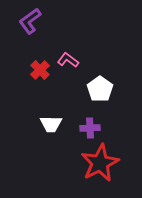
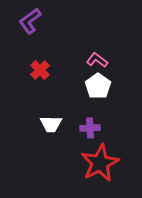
pink L-shape: moved 29 px right
white pentagon: moved 2 px left, 3 px up
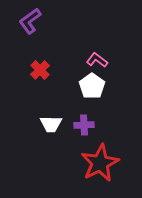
white pentagon: moved 6 px left
purple cross: moved 6 px left, 3 px up
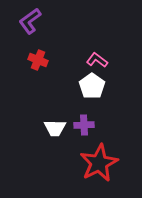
red cross: moved 2 px left, 10 px up; rotated 24 degrees counterclockwise
white trapezoid: moved 4 px right, 4 px down
red star: moved 1 px left
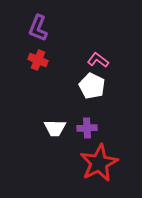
purple L-shape: moved 8 px right, 7 px down; rotated 32 degrees counterclockwise
pink L-shape: moved 1 px right
white pentagon: rotated 10 degrees counterclockwise
purple cross: moved 3 px right, 3 px down
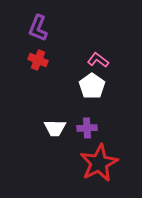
white pentagon: rotated 10 degrees clockwise
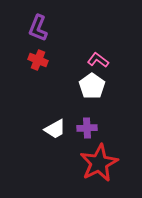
white trapezoid: moved 1 px down; rotated 30 degrees counterclockwise
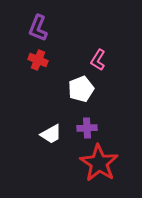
pink L-shape: rotated 95 degrees counterclockwise
white pentagon: moved 11 px left, 3 px down; rotated 15 degrees clockwise
white trapezoid: moved 4 px left, 5 px down
red star: rotated 12 degrees counterclockwise
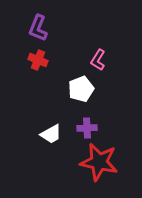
red star: moved 1 px up; rotated 21 degrees counterclockwise
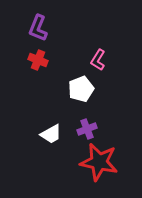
purple cross: moved 1 px down; rotated 18 degrees counterclockwise
